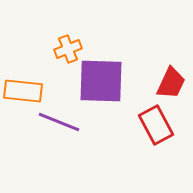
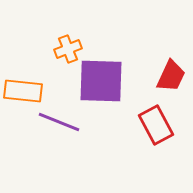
red trapezoid: moved 7 px up
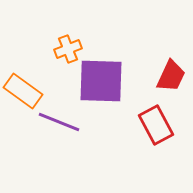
orange rectangle: rotated 30 degrees clockwise
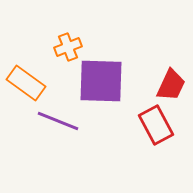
orange cross: moved 2 px up
red trapezoid: moved 9 px down
orange rectangle: moved 3 px right, 8 px up
purple line: moved 1 px left, 1 px up
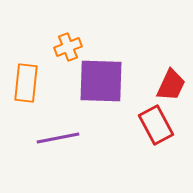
orange rectangle: rotated 60 degrees clockwise
purple line: moved 17 px down; rotated 33 degrees counterclockwise
